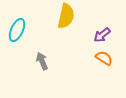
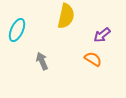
orange semicircle: moved 11 px left, 1 px down
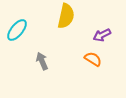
cyan ellipse: rotated 15 degrees clockwise
purple arrow: rotated 12 degrees clockwise
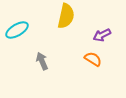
cyan ellipse: rotated 20 degrees clockwise
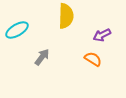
yellow semicircle: rotated 10 degrees counterclockwise
gray arrow: moved 4 px up; rotated 60 degrees clockwise
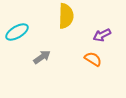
cyan ellipse: moved 2 px down
gray arrow: rotated 18 degrees clockwise
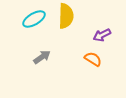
cyan ellipse: moved 17 px right, 13 px up
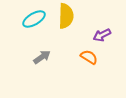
orange semicircle: moved 4 px left, 2 px up
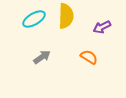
purple arrow: moved 8 px up
